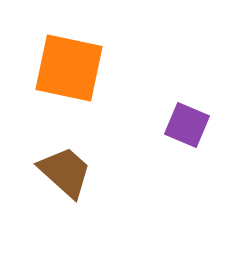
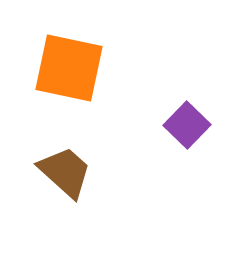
purple square: rotated 21 degrees clockwise
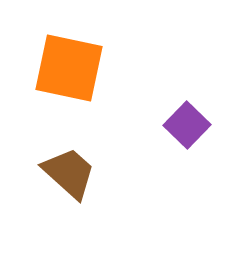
brown trapezoid: moved 4 px right, 1 px down
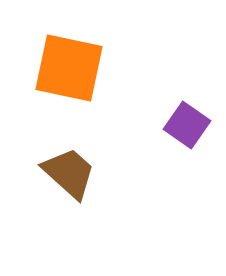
purple square: rotated 9 degrees counterclockwise
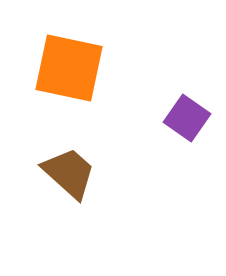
purple square: moved 7 px up
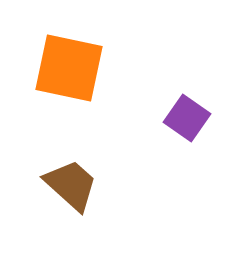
brown trapezoid: moved 2 px right, 12 px down
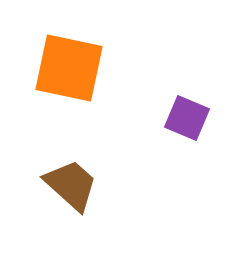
purple square: rotated 12 degrees counterclockwise
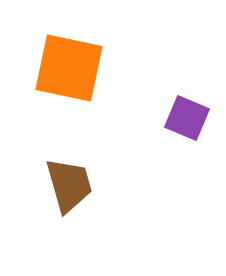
brown trapezoid: moved 2 px left; rotated 32 degrees clockwise
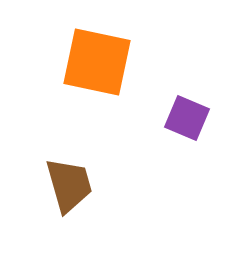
orange square: moved 28 px right, 6 px up
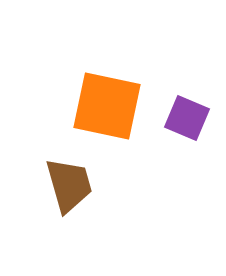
orange square: moved 10 px right, 44 px down
